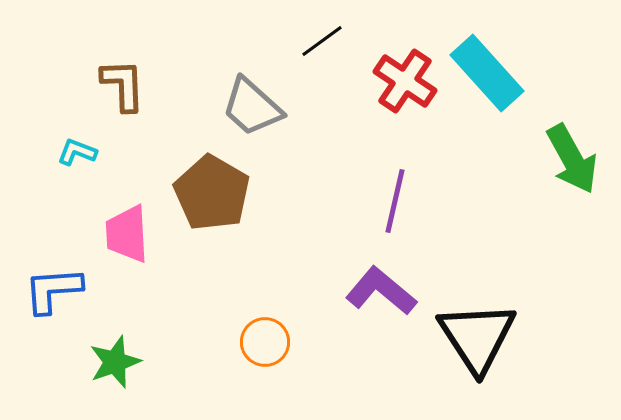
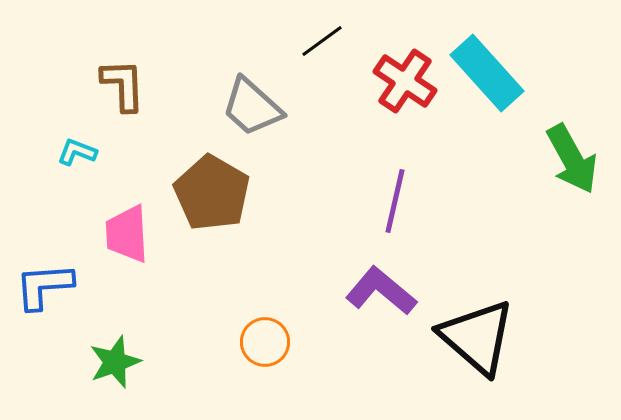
blue L-shape: moved 9 px left, 4 px up
black triangle: rotated 16 degrees counterclockwise
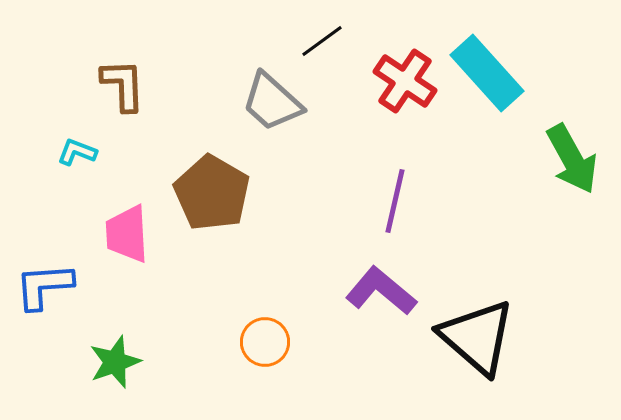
gray trapezoid: moved 20 px right, 5 px up
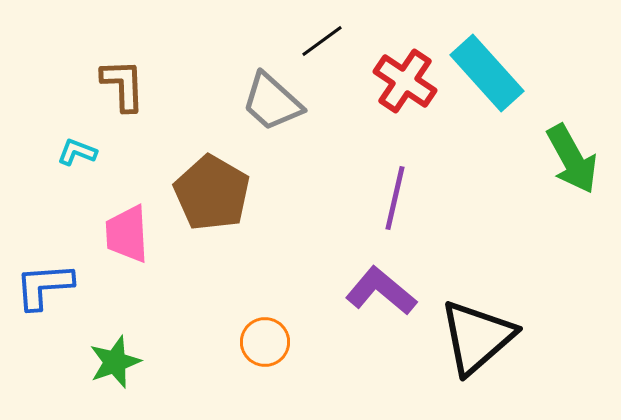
purple line: moved 3 px up
black triangle: rotated 38 degrees clockwise
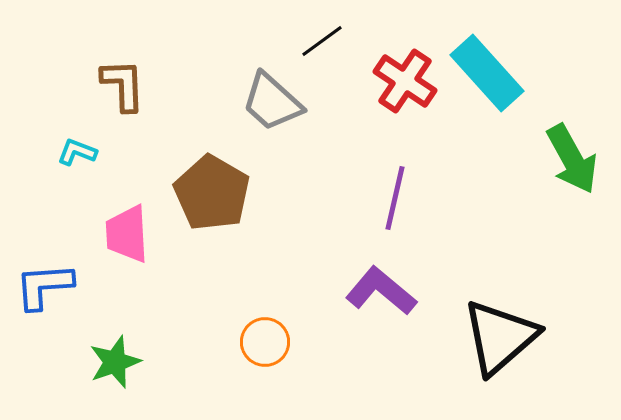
black triangle: moved 23 px right
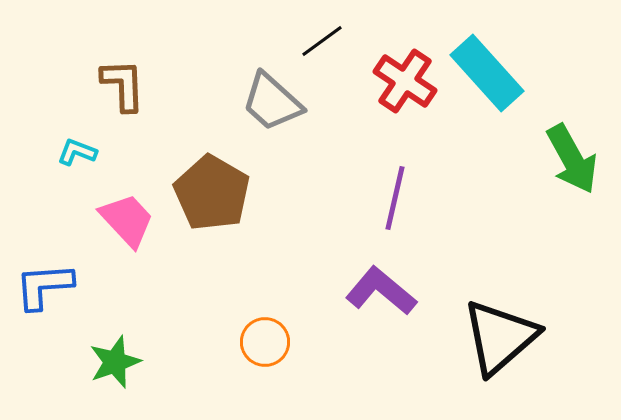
pink trapezoid: moved 14 px up; rotated 140 degrees clockwise
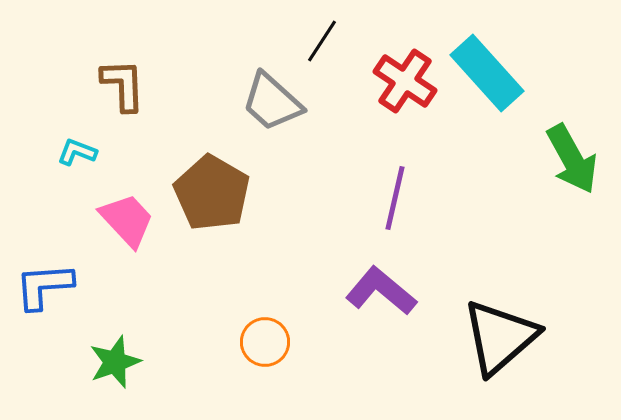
black line: rotated 21 degrees counterclockwise
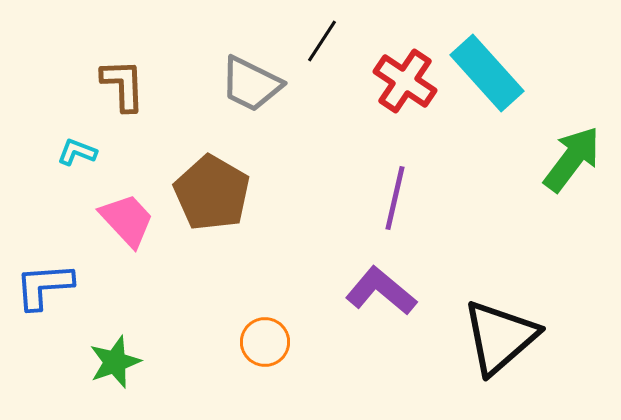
gray trapezoid: moved 21 px left, 18 px up; rotated 16 degrees counterclockwise
green arrow: rotated 114 degrees counterclockwise
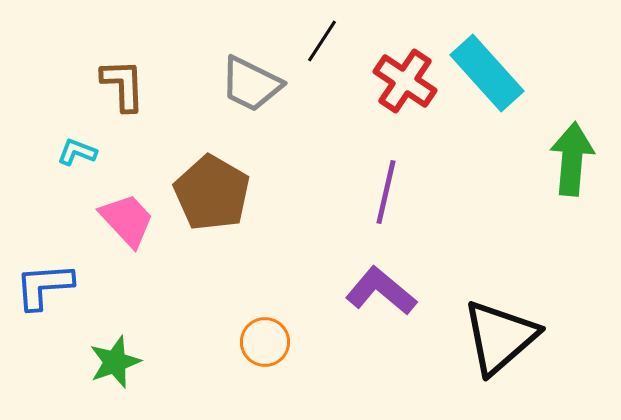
green arrow: rotated 32 degrees counterclockwise
purple line: moved 9 px left, 6 px up
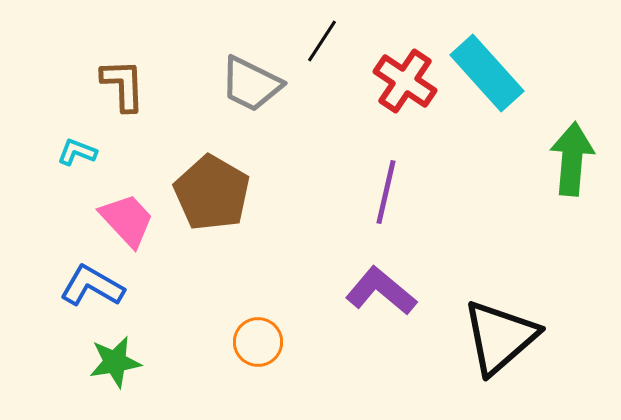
blue L-shape: moved 48 px right; rotated 34 degrees clockwise
orange circle: moved 7 px left
green star: rotated 10 degrees clockwise
